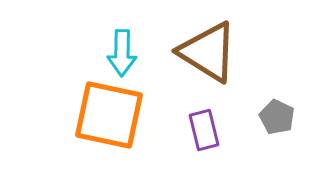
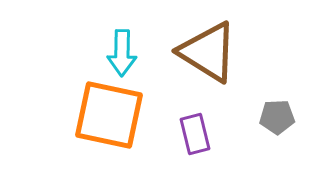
gray pentagon: rotated 28 degrees counterclockwise
purple rectangle: moved 9 px left, 4 px down
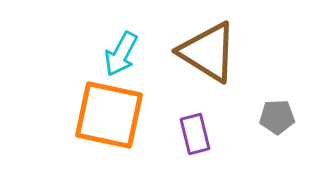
cyan arrow: moved 1 px left, 1 px down; rotated 27 degrees clockwise
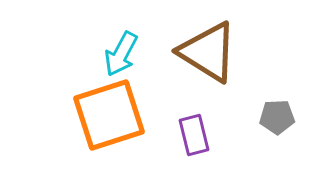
orange square: rotated 30 degrees counterclockwise
purple rectangle: moved 1 px left, 1 px down
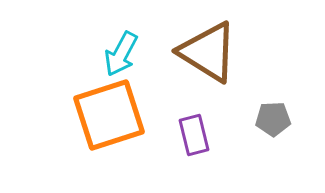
gray pentagon: moved 4 px left, 2 px down
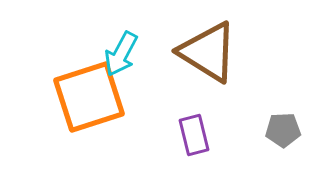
orange square: moved 20 px left, 18 px up
gray pentagon: moved 10 px right, 11 px down
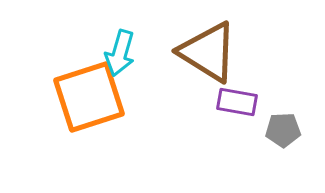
cyan arrow: moved 1 px left, 1 px up; rotated 12 degrees counterclockwise
purple rectangle: moved 43 px right, 33 px up; rotated 66 degrees counterclockwise
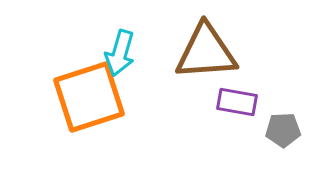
brown triangle: moved 2 px left; rotated 36 degrees counterclockwise
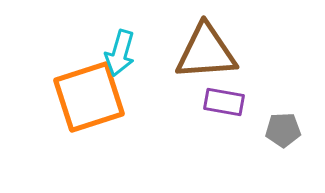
purple rectangle: moved 13 px left
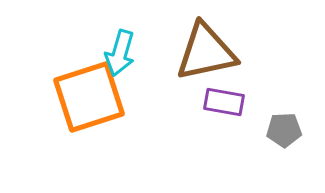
brown triangle: rotated 8 degrees counterclockwise
gray pentagon: moved 1 px right
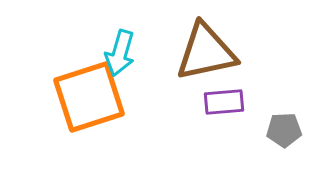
purple rectangle: rotated 15 degrees counterclockwise
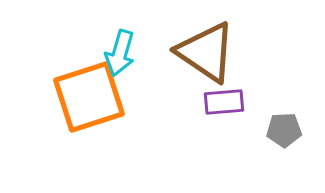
brown triangle: rotated 46 degrees clockwise
